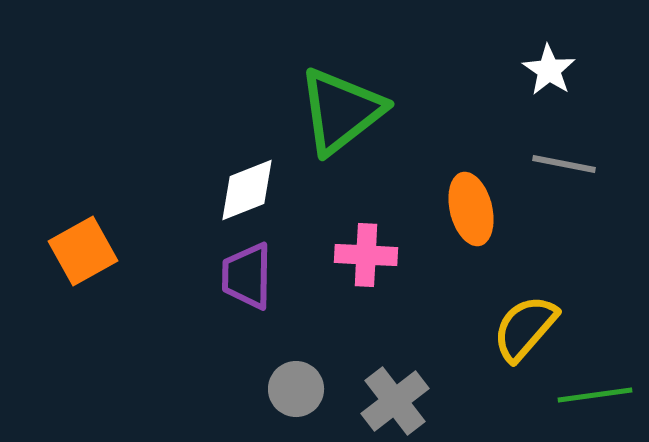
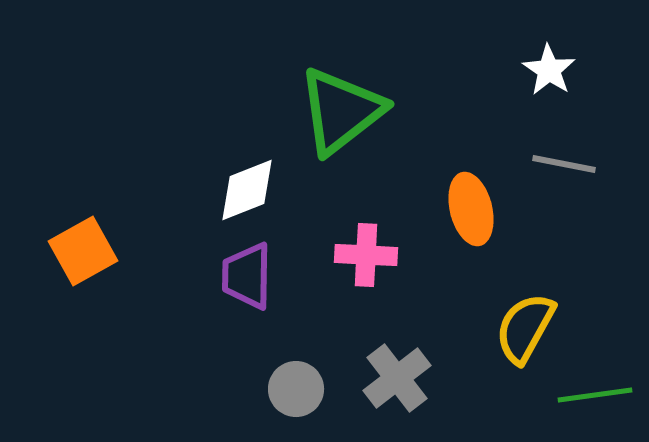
yellow semicircle: rotated 12 degrees counterclockwise
gray cross: moved 2 px right, 23 px up
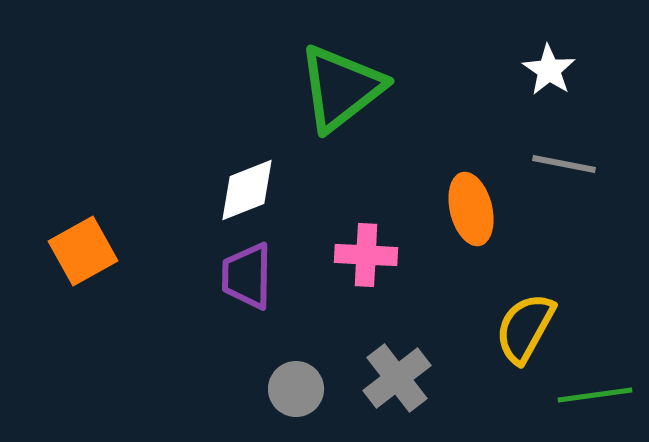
green triangle: moved 23 px up
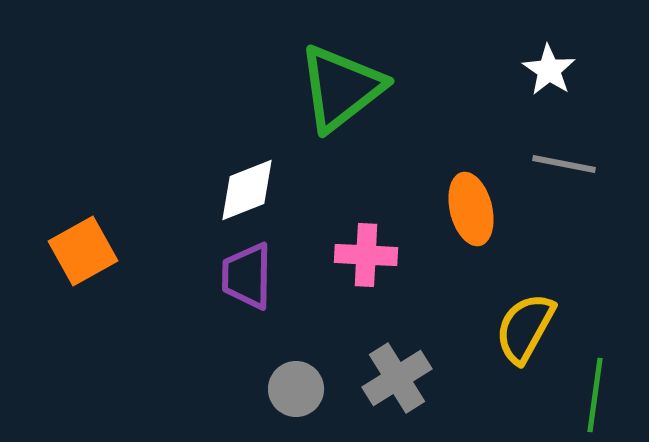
gray cross: rotated 6 degrees clockwise
green line: rotated 74 degrees counterclockwise
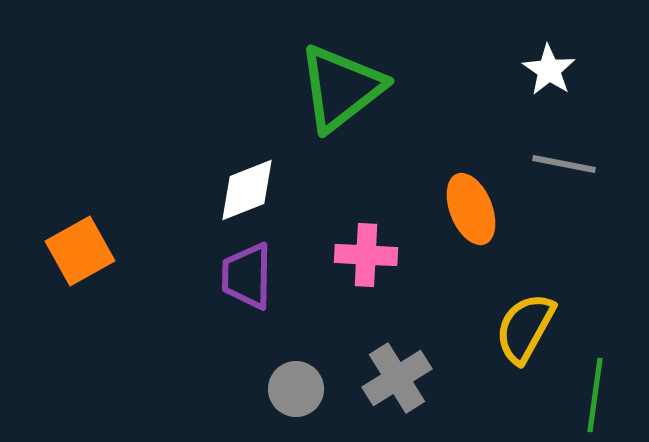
orange ellipse: rotated 8 degrees counterclockwise
orange square: moved 3 px left
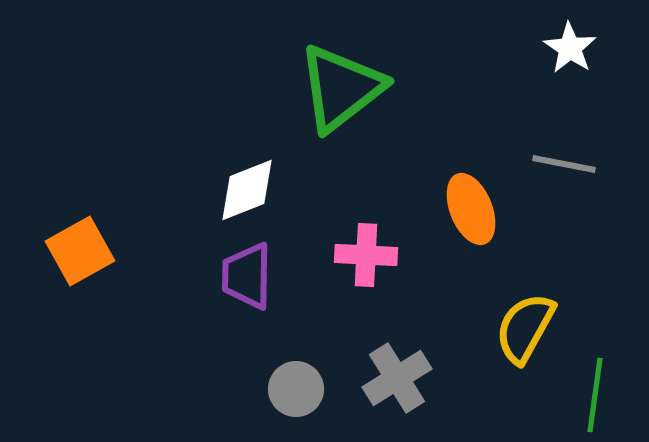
white star: moved 21 px right, 22 px up
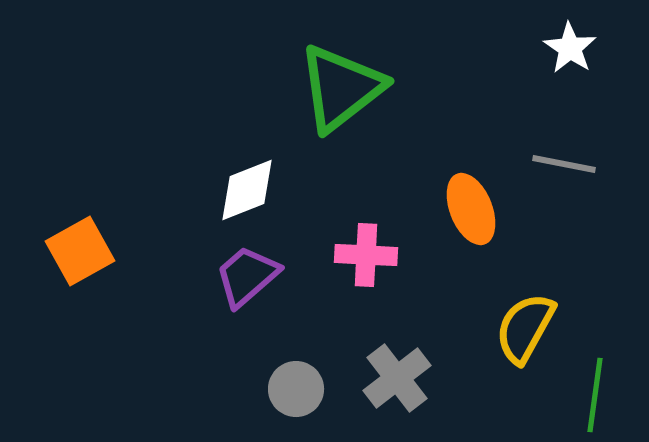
purple trapezoid: rotated 48 degrees clockwise
gray cross: rotated 6 degrees counterclockwise
